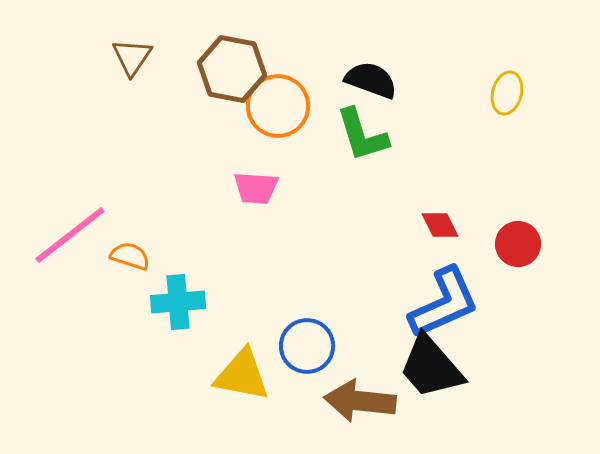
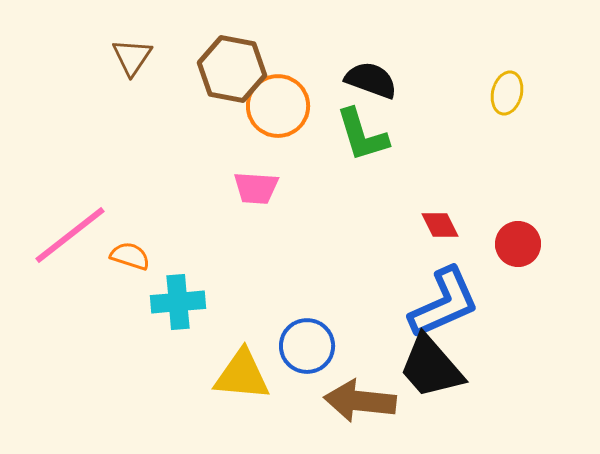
yellow triangle: rotated 6 degrees counterclockwise
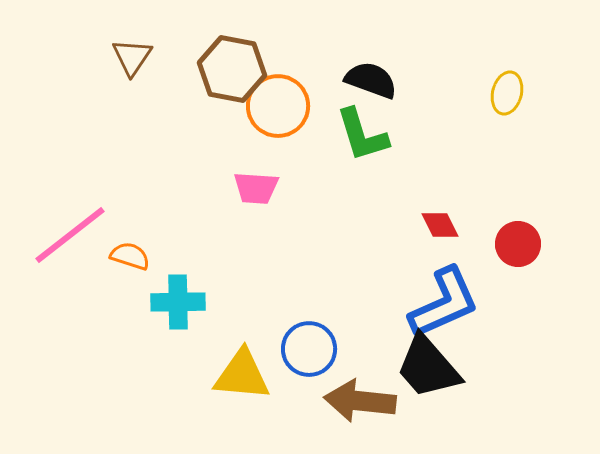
cyan cross: rotated 4 degrees clockwise
blue circle: moved 2 px right, 3 px down
black trapezoid: moved 3 px left
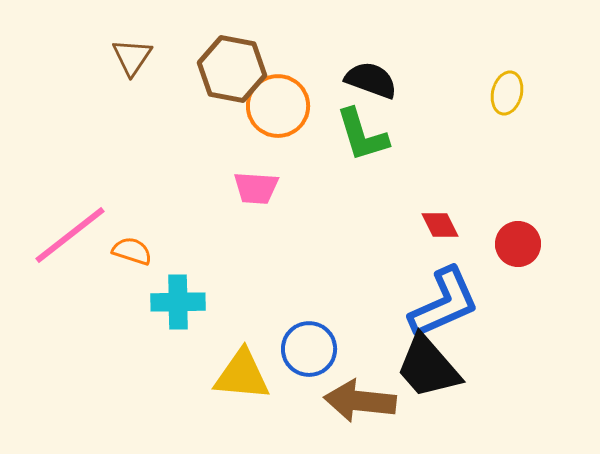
orange semicircle: moved 2 px right, 5 px up
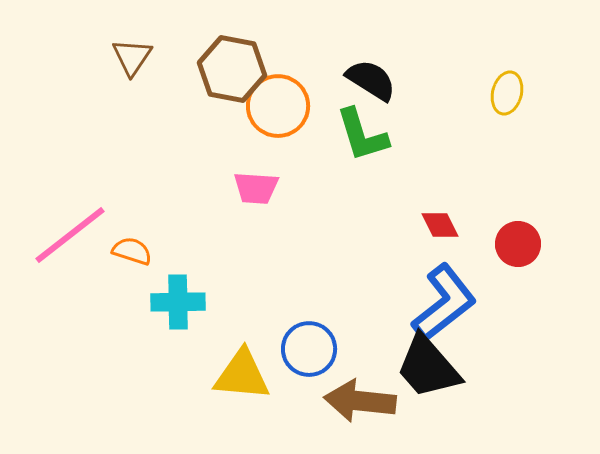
black semicircle: rotated 12 degrees clockwise
blue L-shape: rotated 14 degrees counterclockwise
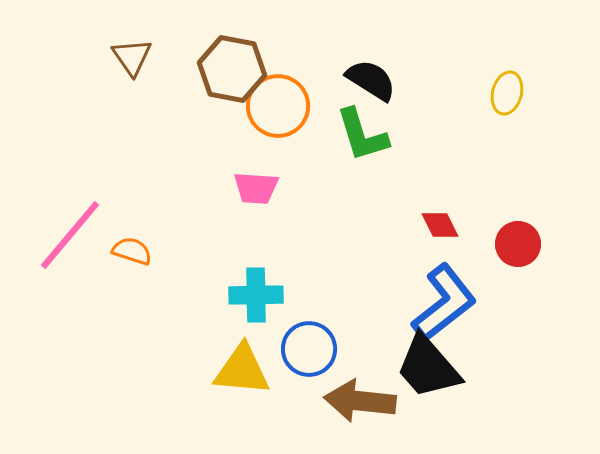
brown triangle: rotated 9 degrees counterclockwise
pink line: rotated 12 degrees counterclockwise
cyan cross: moved 78 px right, 7 px up
yellow triangle: moved 5 px up
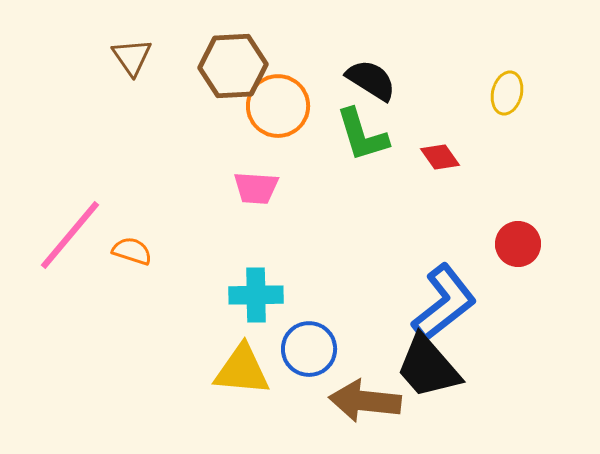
brown hexagon: moved 1 px right, 3 px up; rotated 14 degrees counterclockwise
red diamond: moved 68 px up; rotated 9 degrees counterclockwise
brown arrow: moved 5 px right
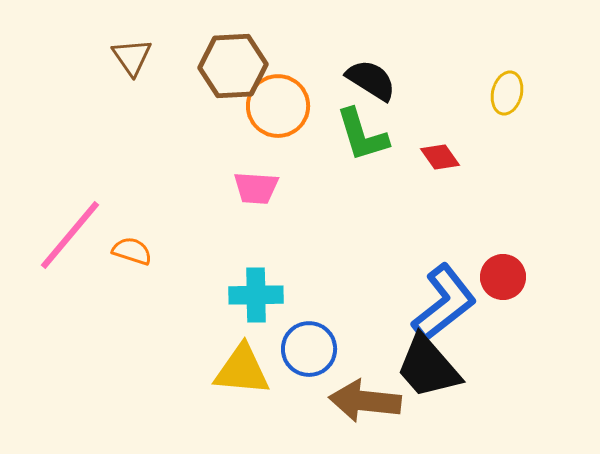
red circle: moved 15 px left, 33 px down
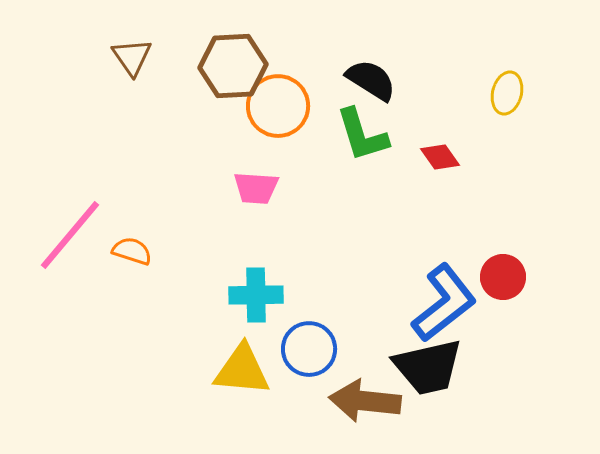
black trapezoid: rotated 62 degrees counterclockwise
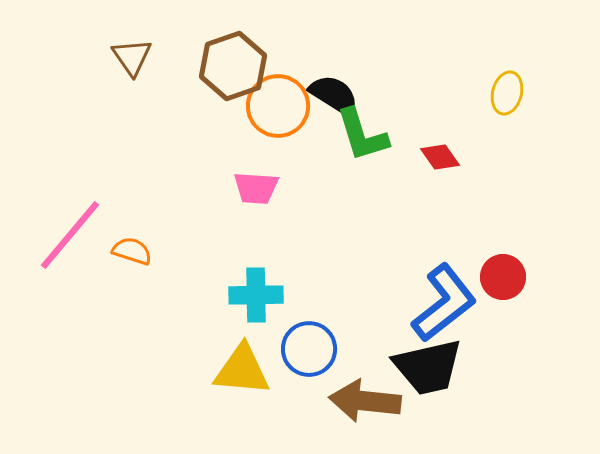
brown hexagon: rotated 16 degrees counterclockwise
black semicircle: moved 37 px left, 15 px down
